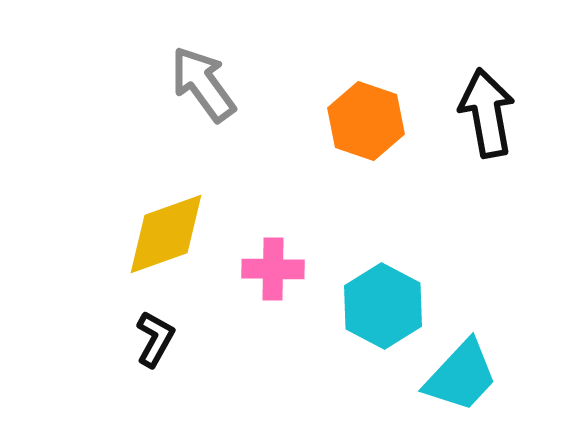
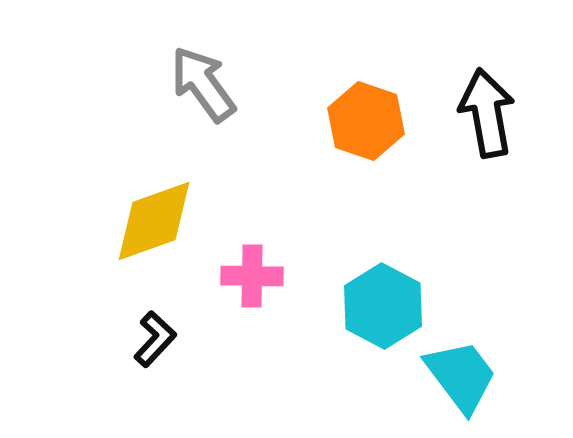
yellow diamond: moved 12 px left, 13 px up
pink cross: moved 21 px left, 7 px down
black L-shape: rotated 14 degrees clockwise
cyan trapezoid: rotated 80 degrees counterclockwise
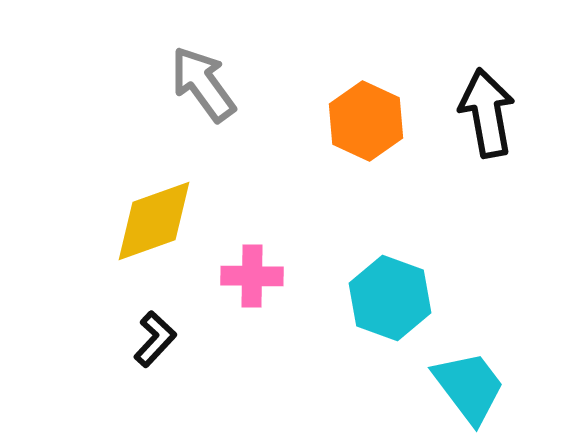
orange hexagon: rotated 6 degrees clockwise
cyan hexagon: moved 7 px right, 8 px up; rotated 8 degrees counterclockwise
cyan trapezoid: moved 8 px right, 11 px down
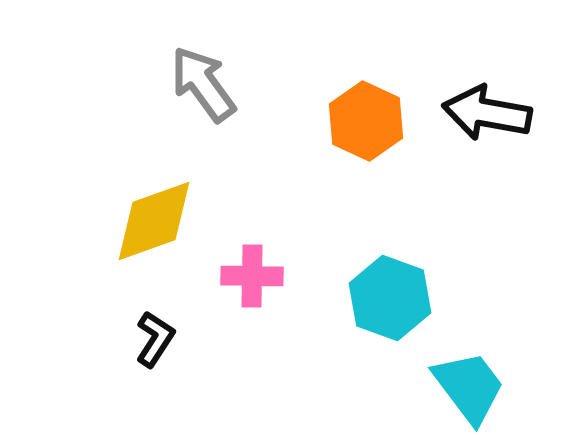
black arrow: rotated 70 degrees counterclockwise
black L-shape: rotated 10 degrees counterclockwise
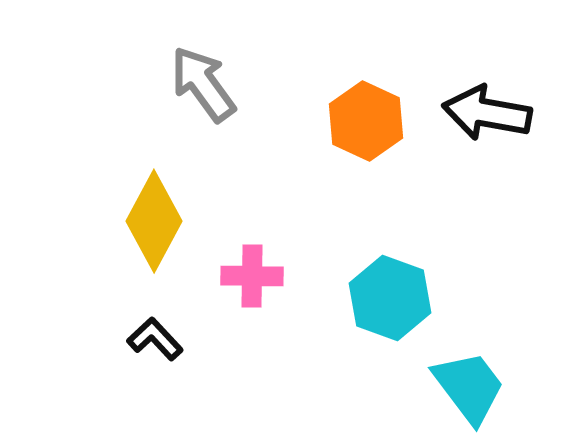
yellow diamond: rotated 42 degrees counterclockwise
black L-shape: rotated 76 degrees counterclockwise
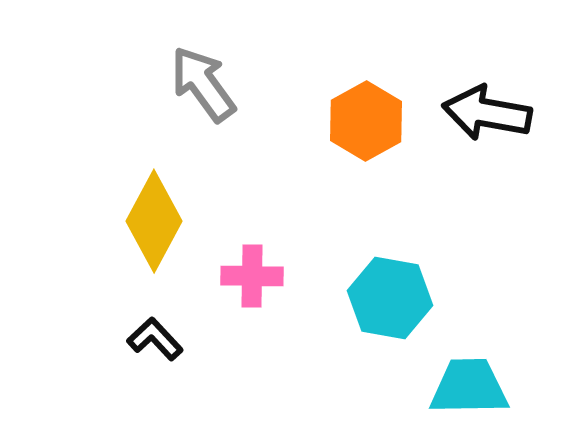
orange hexagon: rotated 6 degrees clockwise
cyan hexagon: rotated 10 degrees counterclockwise
cyan trapezoid: rotated 54 degrees counterclockwise
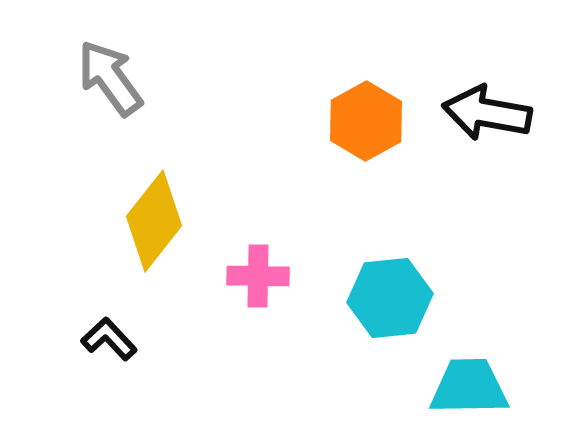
gray arrow: moved 93 px left, 6 px up
yellow diamond: rotated 10 degrees clockwise
pink cross: moved 6 px right
cyan hexagon: rotated 16 degrees counterclockwise
black L-shape: moved 46 px left
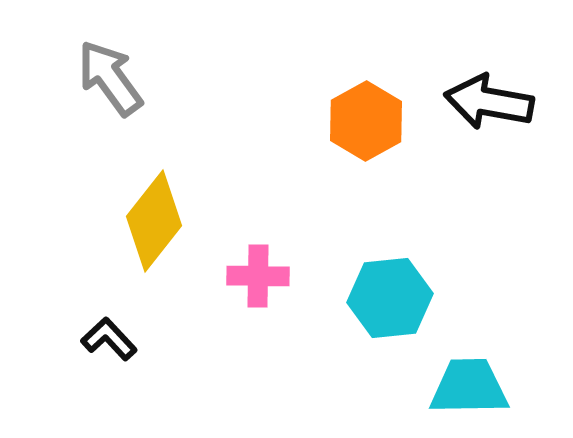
black arrow: moved 2 px right, 11 px up
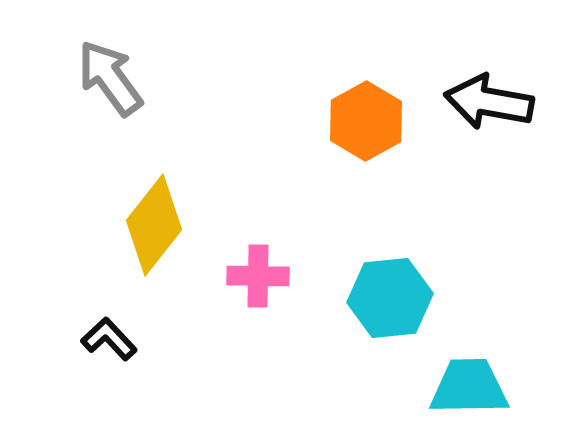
yellow diamond: moved 4 px down
